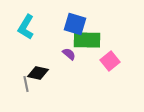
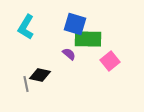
green rectangle: moved 1 px right, 1 px up
black diamond: moved 2 px right, 2 px down
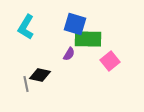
purple semicircle: rotated 80 degrees clockwise
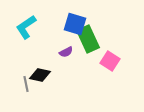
cyan L-shape: rotated 25 degrees clockwise
green rectangle: rotated 64 degrees clockwise
purple semicircle: moved 3 px left, 2 px up; rotated 32 degrees clockwise
pink square: rotated 18 degrees counterclockwise
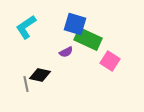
green rectangle: rotated 40 degrees counterclockwise
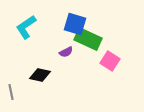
gray line: moved 15 px left, 8 px down
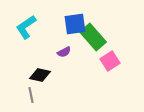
blue square: rotated 25 degrees counterclockwise
green rectangle: moved 5 px right, 2 px up; rotated 24 degrees clockwise
purple semicircle: moved 2 px left
pink square: rotated 24 degrees clockwise
gray line: moved 20 px right, 3 px down
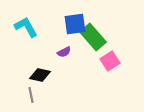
cyan L-shape: rotated 95 degrees clockwise
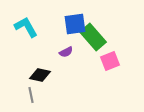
purple semicircle: moved 2 px right
pink square: rotated 12 degrees clockwise
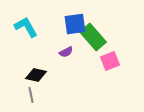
black diamond: moved 4 px left
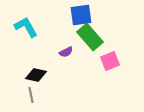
blue square: moved 6 px right, 9 px up
green rectangle: moved 3 px left
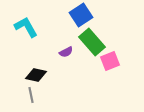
blue square: rotated 25 degrees counterclockwise
green rectangle: moved 2 px right, 5 px down
